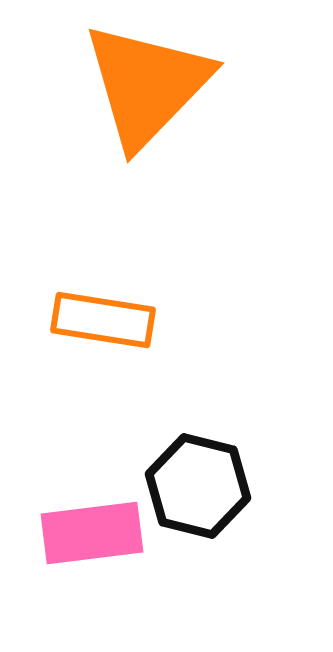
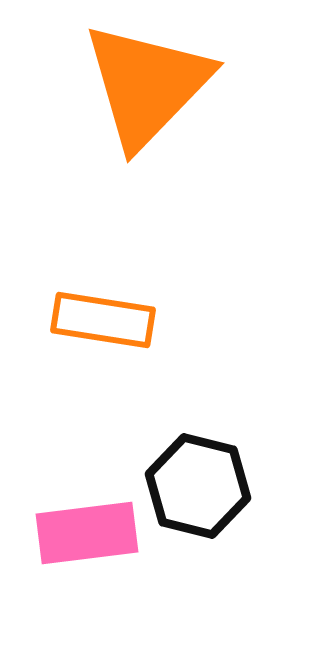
pink rectangle: moved 5 px left
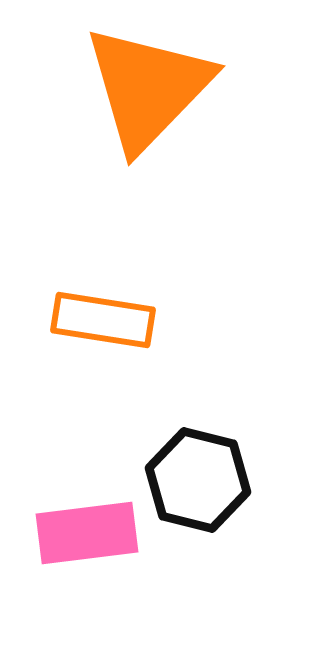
orange triangle: moved 1 px right, 3 px down
black hexagon: moved 6 px up
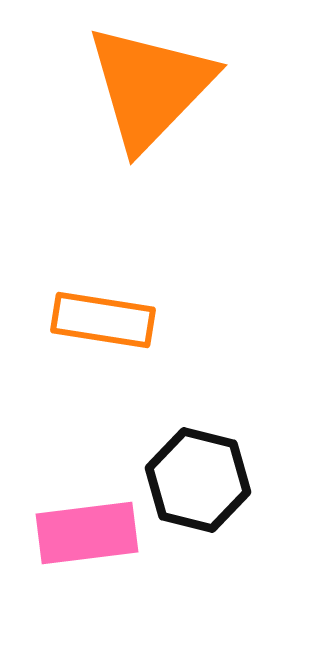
orange triangle: moved 2 px right, 1 px up
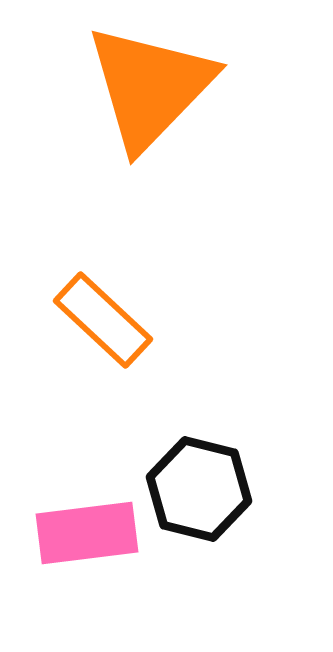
orange rectangle: rotated 34 degrees clockwise
black hexagon: moved 1 px right, 9 px down
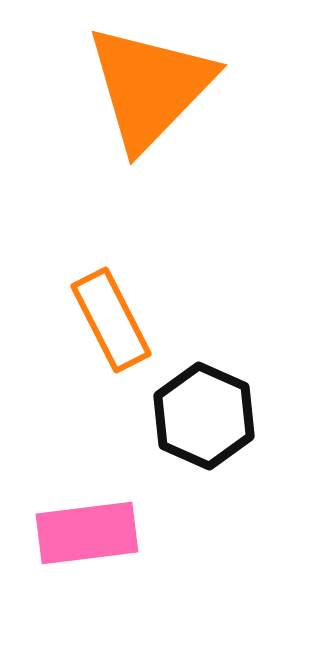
orange rectangle: moved 8 px right; rotated 20 degrees clockwise
black hexagon: moved 5 px right, 73 px up; rotated 10 degrees clockwise
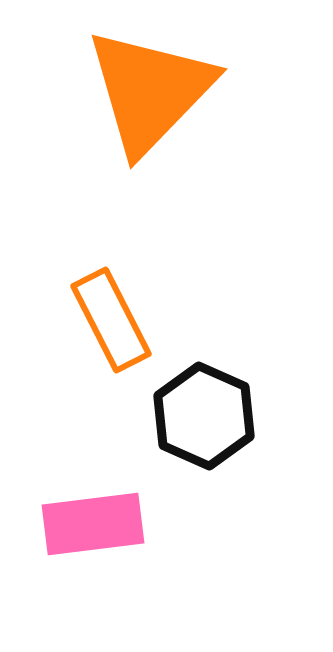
orange triangle: moved 4 px down
pink rectangle: moved 6 px right, 9 px up
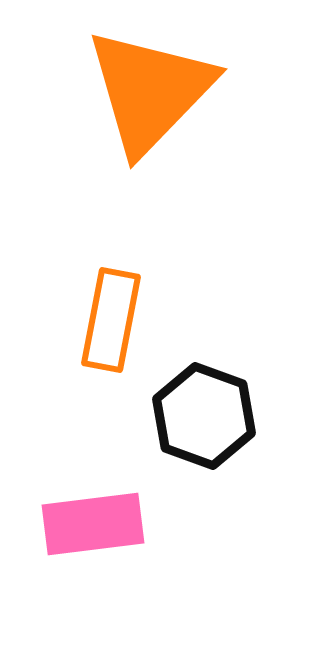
orange rectangle: rotated 38 degrees clockwise
black hexagon: rotated 4 degrees counterclockwise
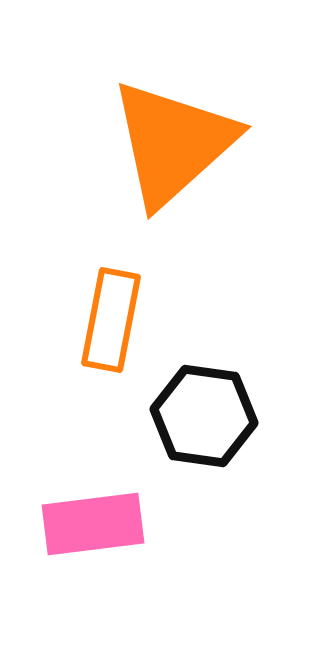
orange triangle: moved 23 px right, 52 px down; rotated 4 degrees clockwise
black hexagon: rotated 12 degrees counterclockwise
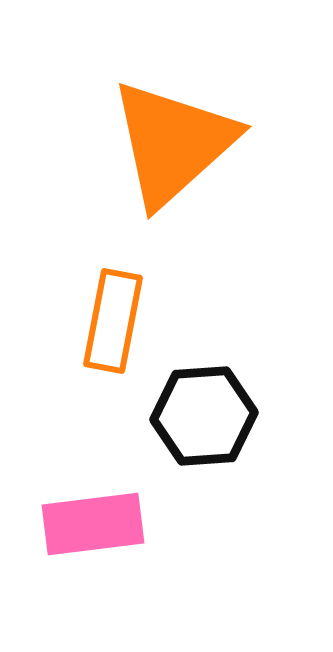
orange rectangle: moved 2 px right, 1 px down
black hexagon: rotated 12 degrees counterclockwise
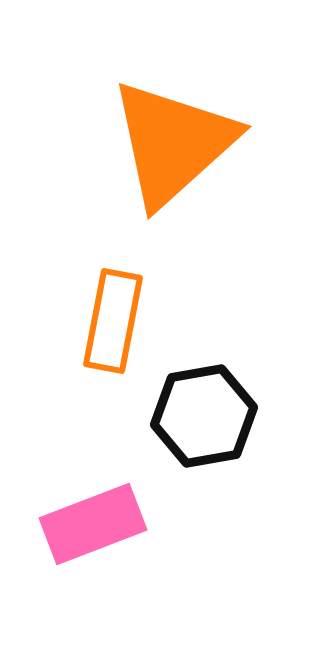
black hexagon: rotated 6 degrees counterclockwise
pink rectangle: rotated 14 degrees counterclockwise
